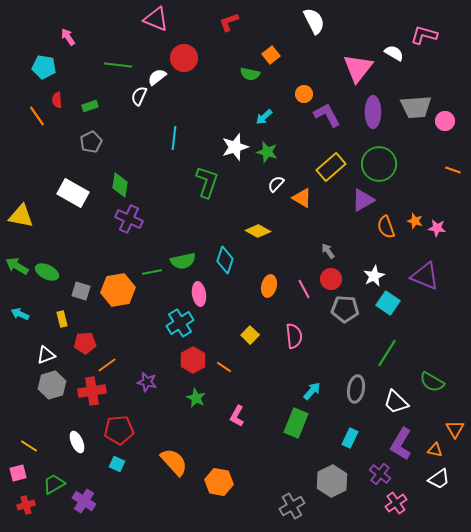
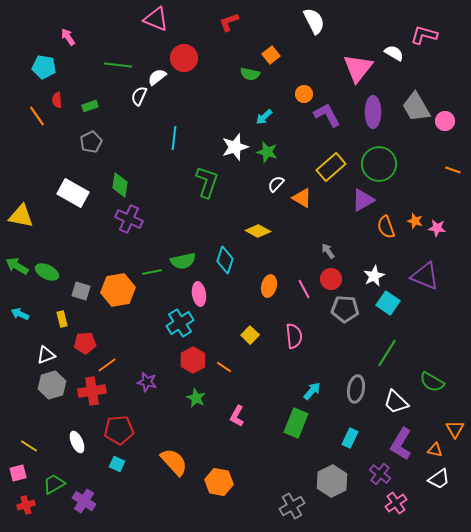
gray trapezoid at (416, 107): rotated 64 degrees clockwise
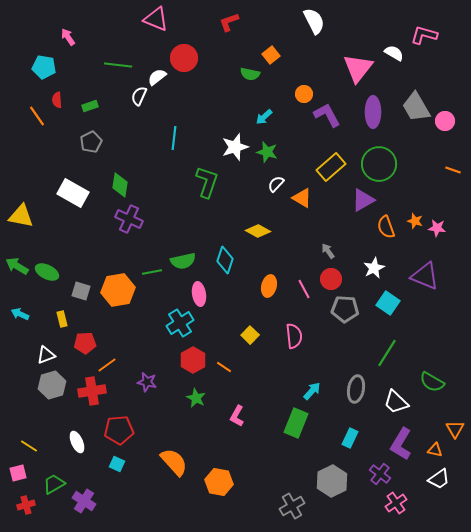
white star at (374, 276): moved 8 px up
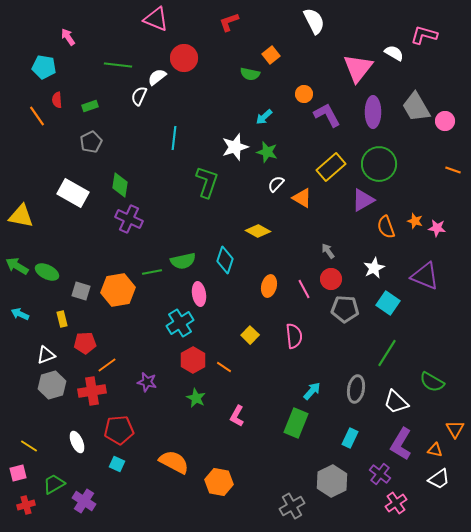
orange semicircle at (174, 462): rotated 20 degrees counterclockwise
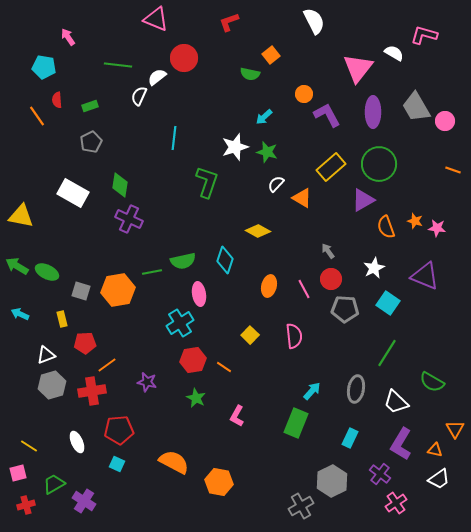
red hexagon at (193, 360): rotated 20 degrees clockwise
gray cross at (292, 506): moved 9 px right
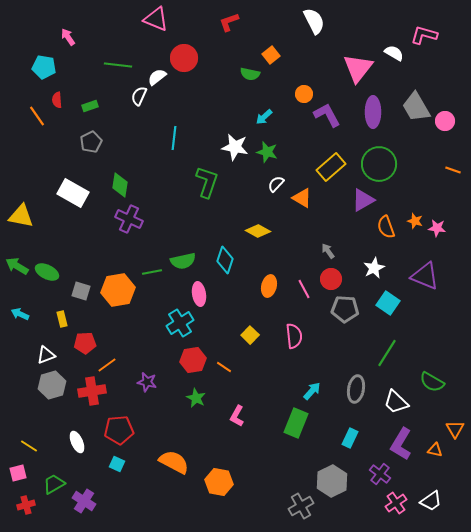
white star at (235, 147): rotated 28 degrees clockwise
white trapezoid at (439, 479): moved 8 px left, 22 px down
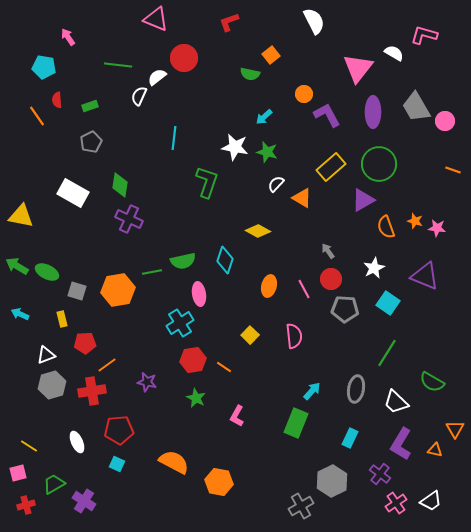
gray square at (81, 291): moved 4 px left
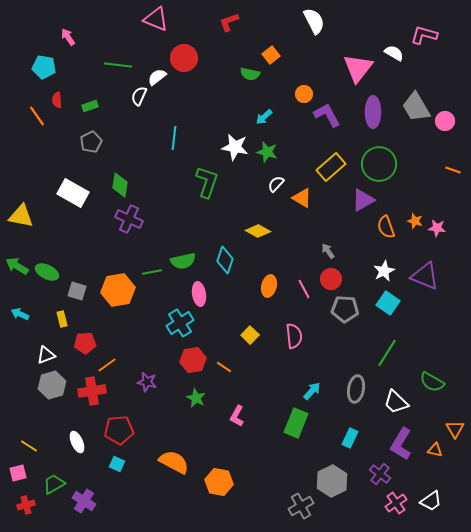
white star at (374, 268): moved 10 px right, 3 px down
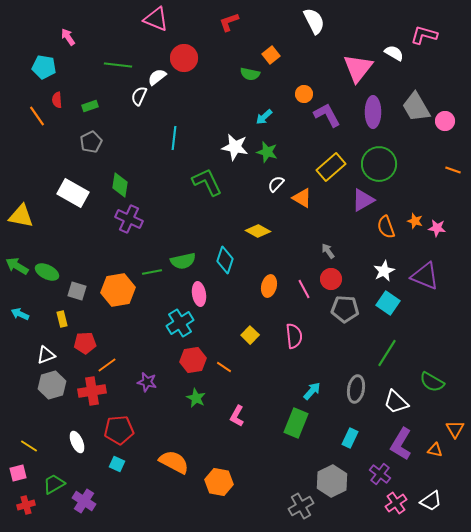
green L-shape at (207, 182): rotated 44 degrees counterclockwise
